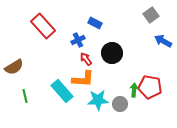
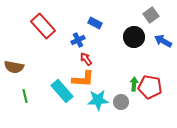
black circle: moved 22 px right, 16 px up
brown semicircle: rotated 42 degrees clockwise
green arrow: moved 6 px up
gray circle: moved 1 px right, 2 px up
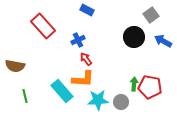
blue rectangle: moved 8 px left, 13 px up
brown semicircle: moved 1 px right, 1 px up
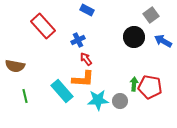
gray circle: moved 1 px left, 1 px up
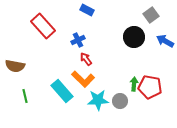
blue arrow: moved 2 px right
orange L-shape: rotated 40 degrees clockwise
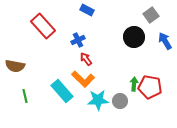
blue arrow: rotated 30 degrees clockwise
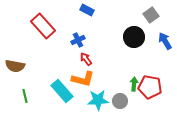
orange L-shape: rotated 30 degrees counterclockwise
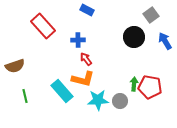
blue cross: rotated 24 degrees clockwise
brown semicircle: rotated 30 degrees counterclockwise
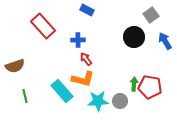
cyan star: moved 1 px down
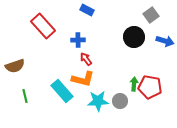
blue arrow: rotated 138 degrees clockwise
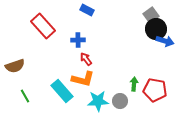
black circle: moved 22 px right, 8 px up
red pentagon: moved 5 px right, 3 px down
green line: rotated 16 degrees counterclockwise
